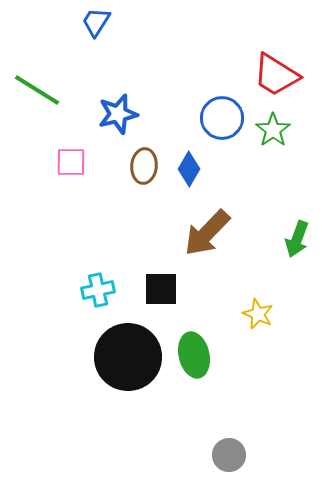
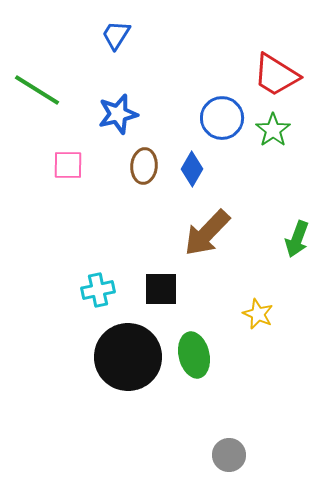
blue trapezoid: moved 20 px right, 13 px down
pink square: moved 3 px left, 3 px down
blue diamond: moved 3 px right
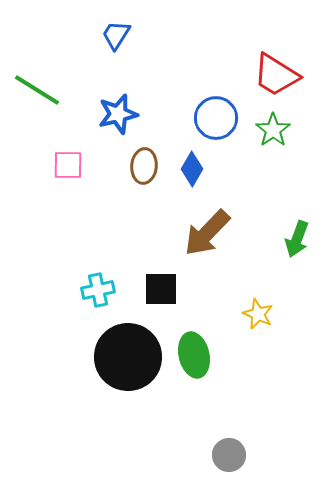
blue circle: moved 6 px left
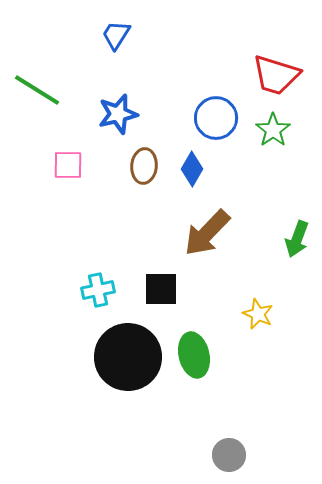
red trapezoid: rotated 15 degrees counterclockwise
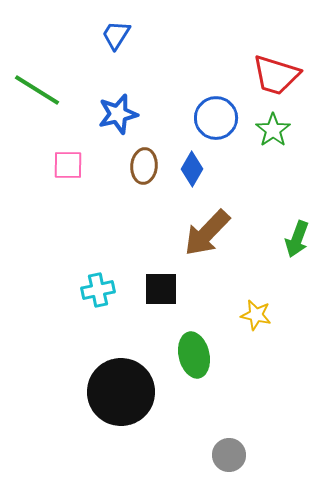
yellow star: moved 2 px left, 1 px down; rotated 12 degrees counterclockwise
black circle: moved 7 px left, 35 px down
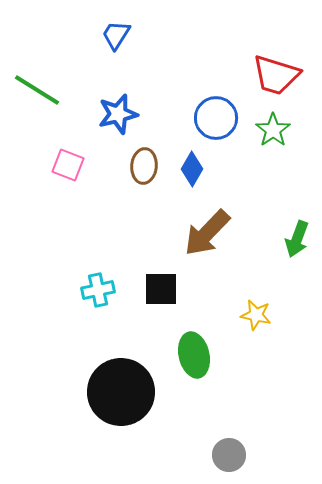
pink square: rotated 20 degrees clockwise
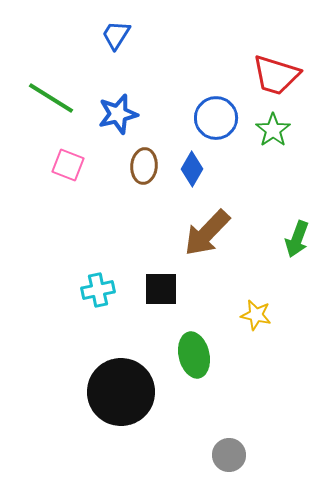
green line: moved 14 px right, 8 px down
